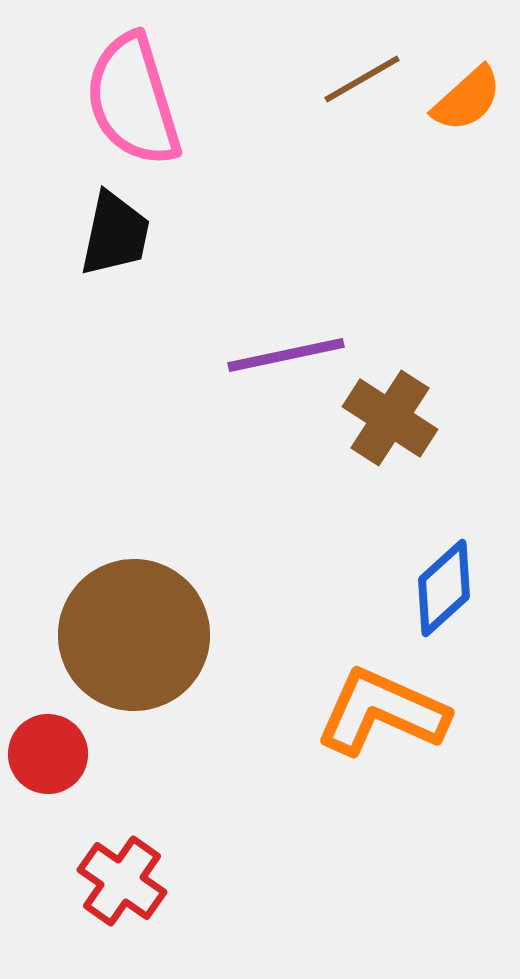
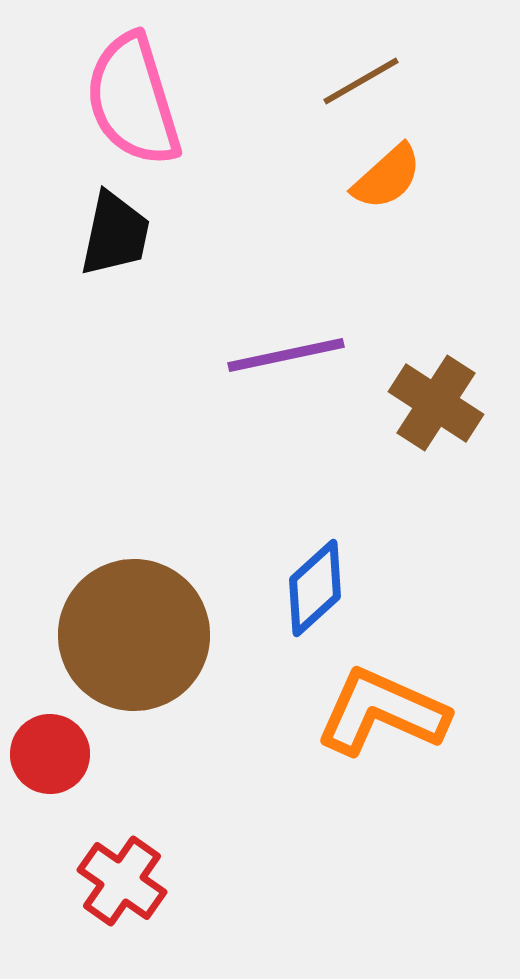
brown line: moved 1 px left, 2 px down
orange semicircle: moved 80 px left, 78 px down
brown cross: moved 46 px right, 15 px up
blue diamond: moved 129 px left
red circle: moved 2 px right
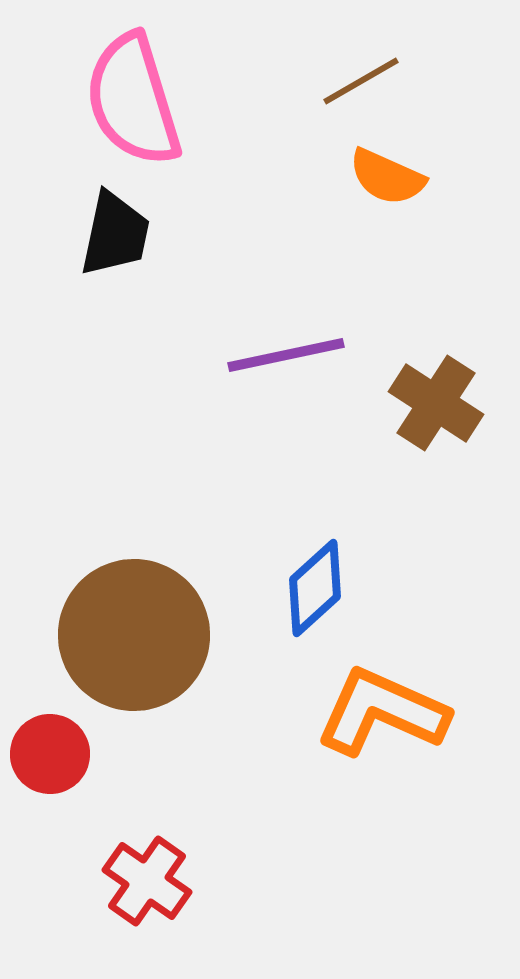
orange semicircle: rotated 66 degrees clockwise
red cross: moved 25 px right
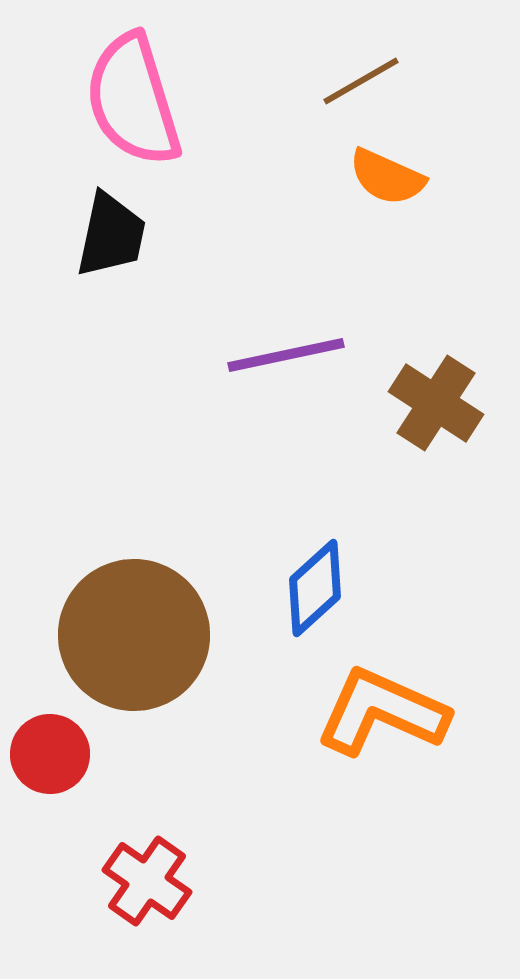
black trapezoid: moved 4 px left, 1 px down
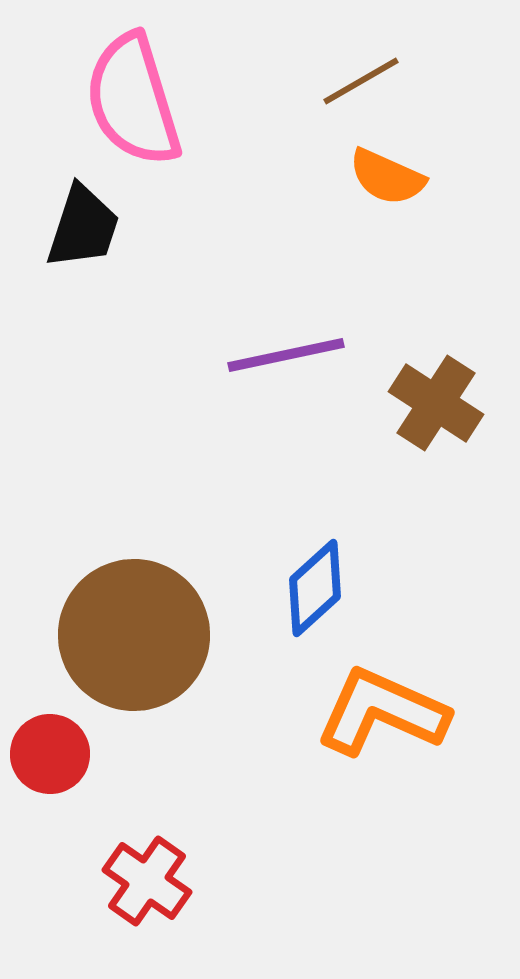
black trapezoid: moved 28 px left, 8 px up; rotated 6 degrees clockwise
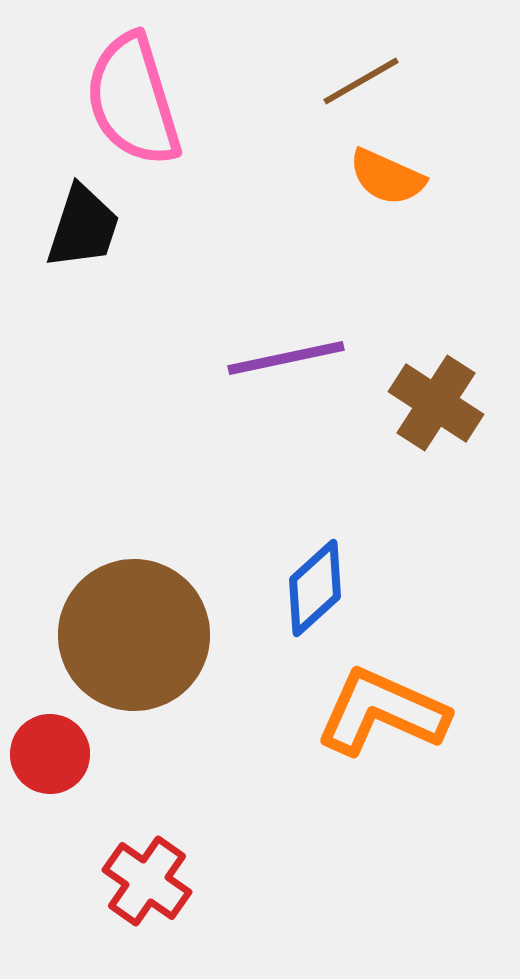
purple line: moved 3 px down
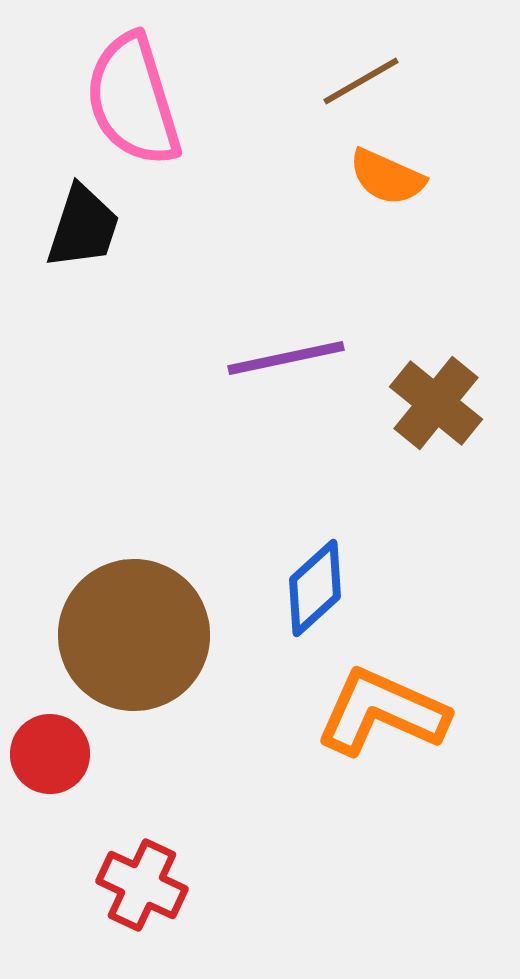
brown cross: rotated 6 degrees clockwise
red cross: moved 5 px left, 4 px down; rotated 10 degrees counterclockwise
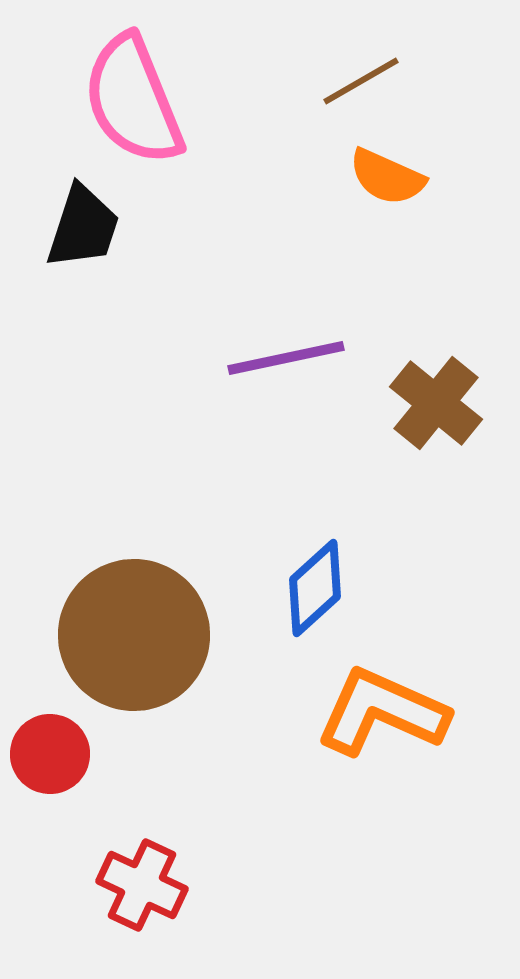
pink semicircle: rotated 5 degrees counterclockwise
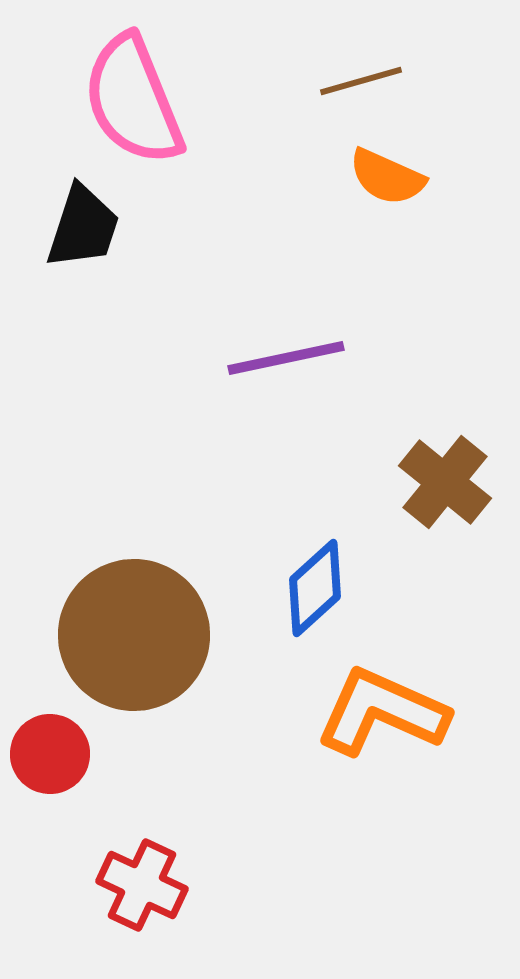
brown line: rotated 14 degrees clockwise
brown cross: moved 9 px right, 79 px down
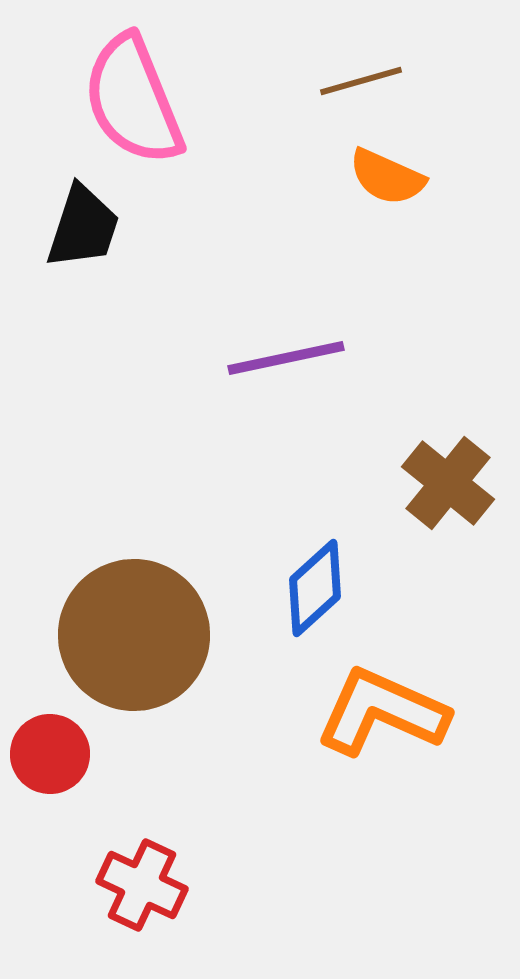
brown cross: moved 3 px right, 1 px down
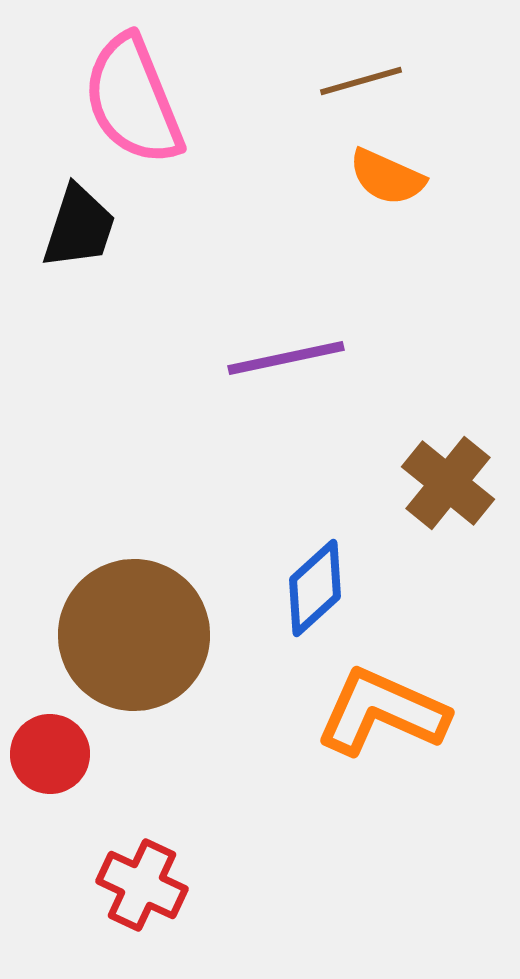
black trapezoid: moved 4 px left
